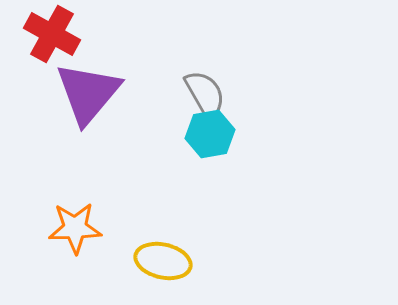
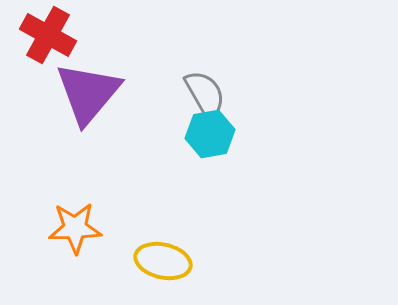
red cross: moved 4 px left, 1 px down
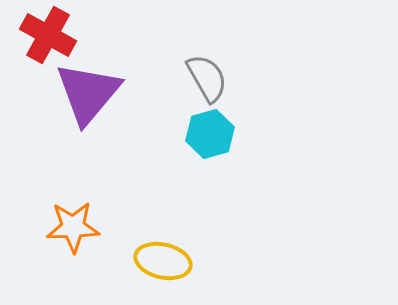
gray semicircle: moved 2 px right, 16 px up
cyan hexagon: rotated 6 degrees counterclockwise
orange star: moved 2 px left, 1 px up
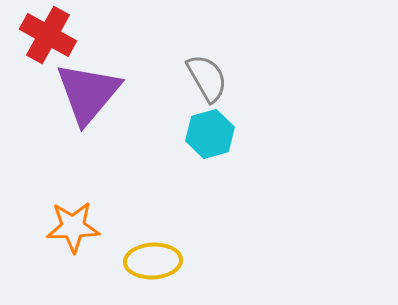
yellow ellipse: moved 10 px left; rotated 16 degrees counterclockwise
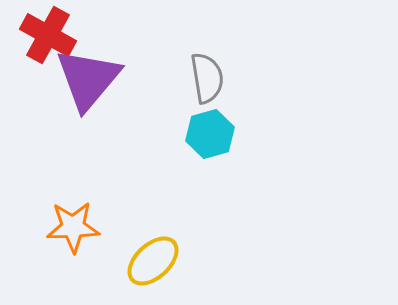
gray semicircle: rotated 21 degrees clockwise
purple triangle: moved 14 px up
yellow ellipse: rotated 40 degrees counterclockwise
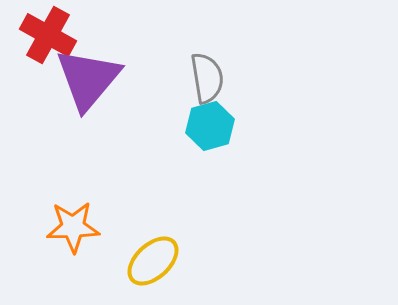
cyan hexagon: moved 8 px up
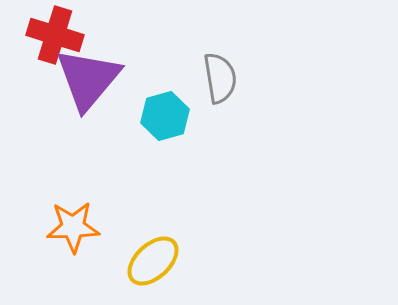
red cross: moved 7 px right; rotated 12 degrees counterclockwise
gray semicircle: moved 13 px right
cyan hexagon: moved 45 px left, 10 px up
